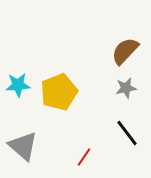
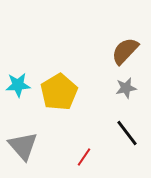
yellow pentagon: rotated 9 degrees counterclockwise
gray triangle: rotated 8 degrees clockwise
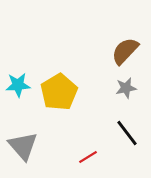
red line: moved 4 px right; rotated 24 degrees clockwise
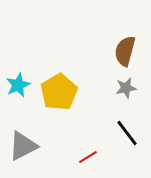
brown semicircle: rotated 28 degrees counterclockwise
cyan star: rotated 20 degrees counterclockwise
gray triangle: rotated 44 degrees clockwise
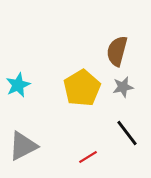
brown semicircle: moved 8 px left
gray star: moved 3 px left, 1 px up
yellow pentagon: moved 23 px right, 4 px up
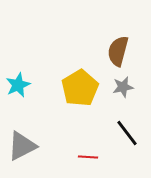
brown semicircle: moved 1 px right
yellow pentagon: moved 2 px left
gray triangle: moved 1 px left
red line: rotated 36 degrees clockwise
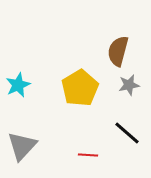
gray star: moved 6 px right, 2 px up
black line: rotated 12 degrees counterclockwise
gray triangle: rotated 20 degrees counterclockwise
red line: moved 2 px up
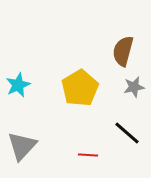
brown semicircle: moved 5 px right
gray star: moved 5 px right, 2 px down
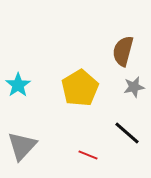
cyan star: rotated 10 degrees counterclockwise
red line: rotated 18 degrees clockwise
